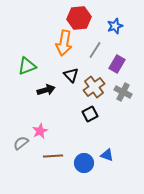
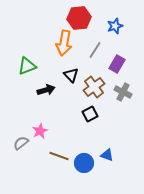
brown line: moved 6 px right; rotated 24 degrees clockwise
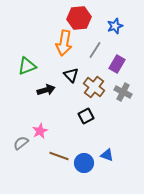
brown cross: rotated 15 degrees counterclockwise
black square: moved 4 px left, 2 px down
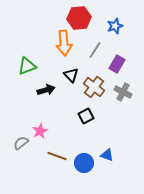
orange arrow: rotated 15 degrees counterclockwise
brown line: moved 2 px left
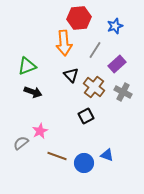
purple rectangle: rotated 18 degrees clockwise
black arrow: moved 13 px left, 2 px down; rotated 36 degrees clockwise
